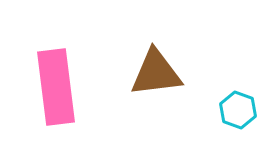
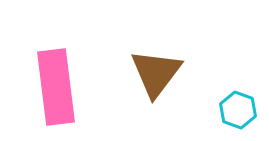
brown triangle: rotated 46 degrees counterclockwise
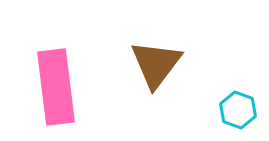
brown triangle: moved 9 px up
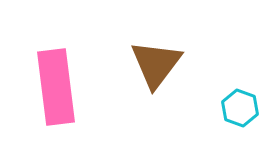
cyan hexagon: moved 2 px right, 2 px up
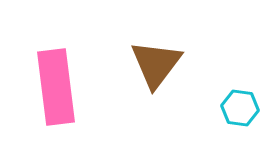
cyan hexagon: rotated 12 degrees counterclockwise
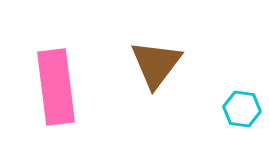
cyan hexagon: moved 2 px right, 1 px down
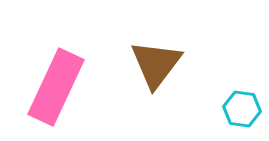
pink rectangle: rotated 32 degrees clockwise
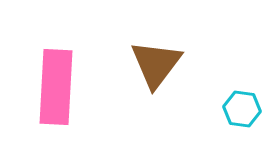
pink rectangle: rotated 22 degrees counterclockwise
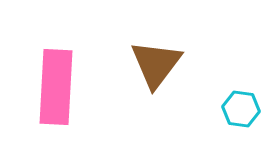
cyan hexagon: moved 1 px left
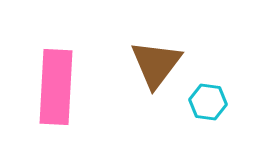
cyan hexagon: moved 33 px left, 7 px up
